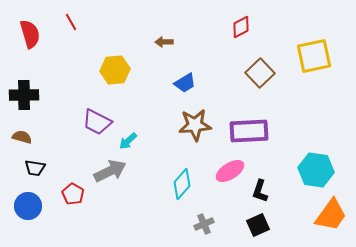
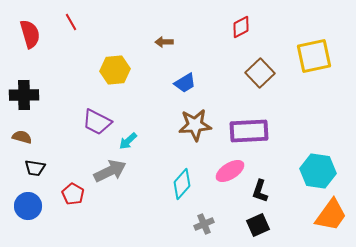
cyan hexagon: moved 2 px right, 1 px down
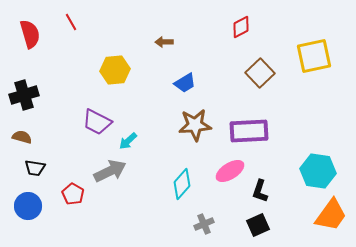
black cross: rotated 16 degrees counterclockwise
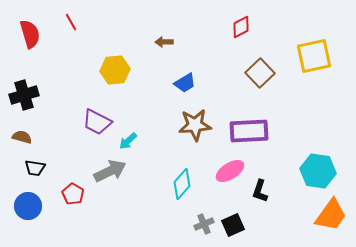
black square: moved 25 px left
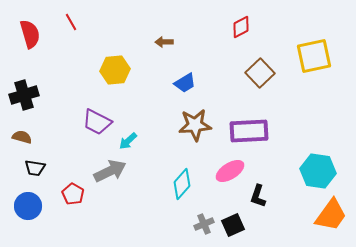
black L-shape: moved 2 px left, 5 px down
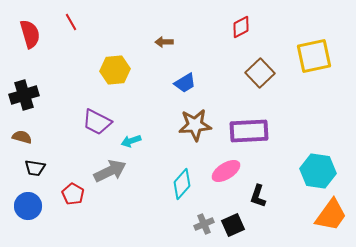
cyan arrow: moved 3 px right; rotated 24 degrees clockwise
pink ellipse: moved 4 px left
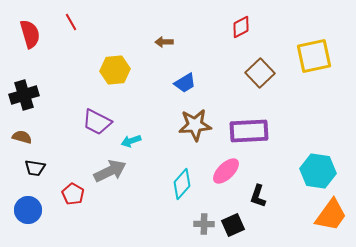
pink ellipse: rotated 12 degrees counterclockwise
blue circle: moved 4 px down
gray cross: rotated 24 degrees clockwise
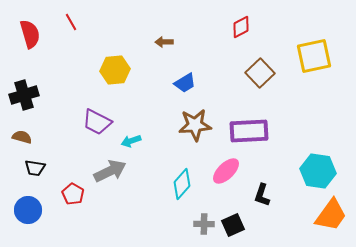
black L-shape: moved 4 px right, 1 px up
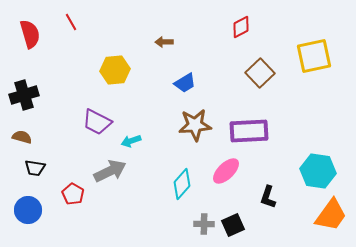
black L-shape: moved 6 px right, 2 px down
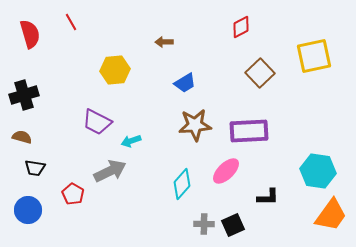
black L-shape: rotated 110 degrees counterclockwise
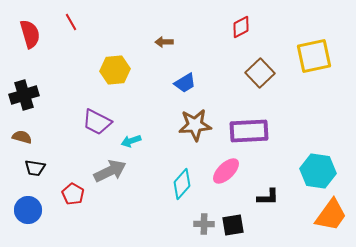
black square: rotated 15 degrees clockwise
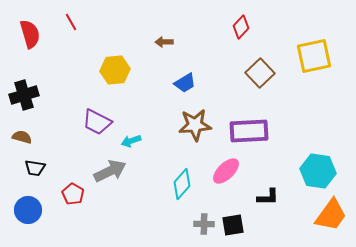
red diamond: rotated 20 degrees counterclockwise
